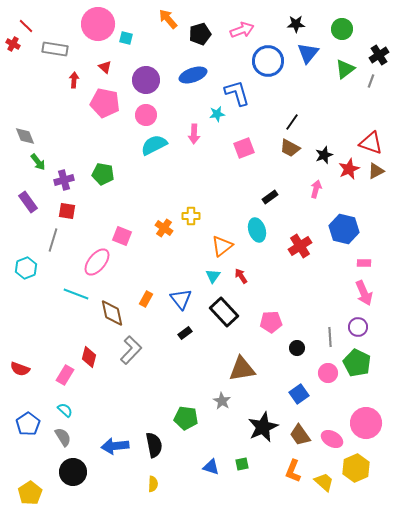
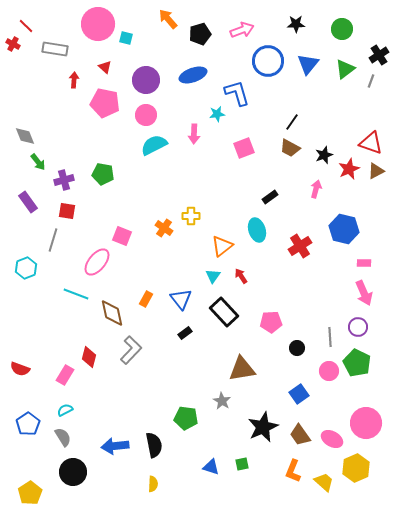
blue triangle at (308, 53): moved 11 px down
pink circle at (328, 373): moved 1 px right, 2 px up
cyan semicircle at (65, 410): rotated 70 degrees counterclockwise
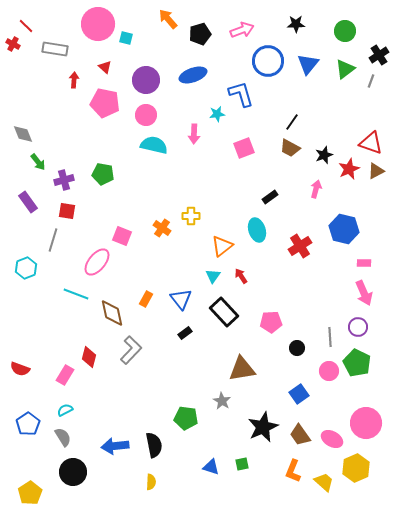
green circle at (342, 29): moved 3 px right, 2 px down
blue L-shape at (237, 93): moved 4 px right, 1 px down
gray diamond at (25, 136): moved 2 px left, 2 px up
cyan semicircle at (154, 145): rotated 40 degrees clockwise
orange cross at (164, 228): moved 2 px left
yellow semicircle at (153, 484): moved 2 px left, 2 px up
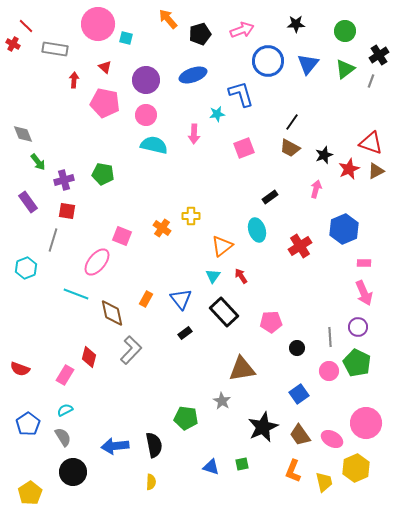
blue hexagon at (344, 229): rotated 24 degrees clockwise
yellow trapezoid at (324, 482): rotated 35 degrees clockwise
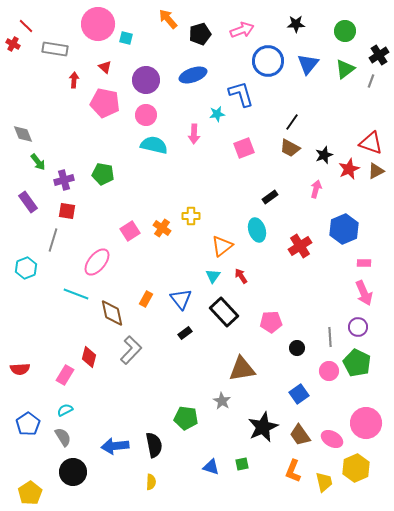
pink square at (122, 236): moved 8 px right, 5 px up; rotated 36 degrees clockwise
red semicircle at (20, 369): rotated 24 degrees counterclockwise
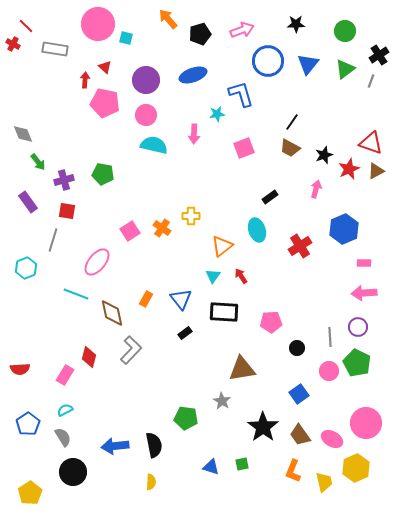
red arrow at (74, 80): moved 11 px right
pink arrow at (364, 293): rotated 110 degrees clockwise
black rectangle at (224, 312): rotated 44 degrees counterclockwise
black star at (263, 427): rotated 12 degrees counterclockwise
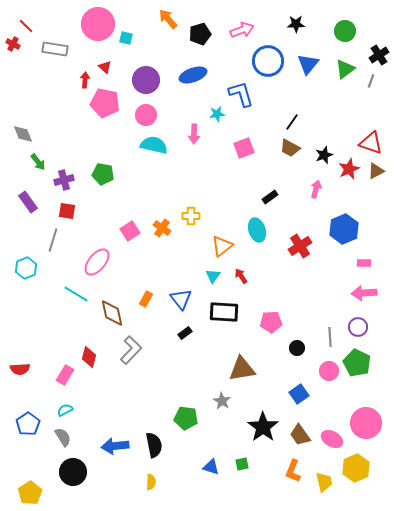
cyan line at (76, 294): rotated 10 degrees clockwise
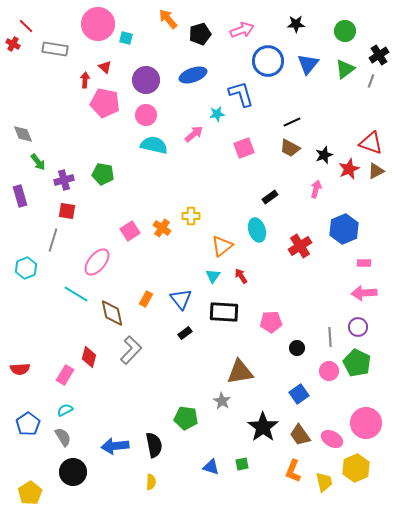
black line at (292, 122): rotated 30 degrees clockwise
pink arrow at (194, 134): rotated 132 degrees counterclockwise
purple rectangle at (28, 202): moved 8 px left, 6 px up; rotated 20 degrees clockwise
brown triangle at (242, 369): moved 2 px left, 3 px down
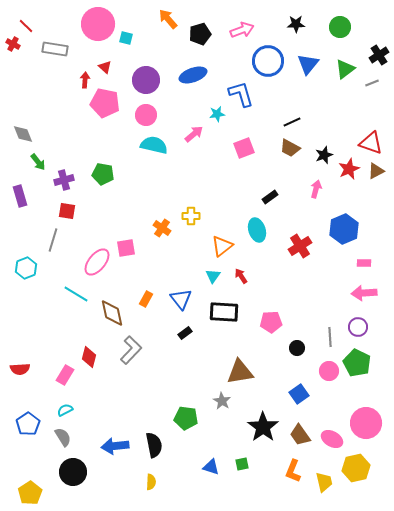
green circle at (345, 31): moved 5 px left, 4 px up
gray line at (371, 81): moved 1 px right, 2 px down; rotated 48 degrees clockwise
pink square at (130, 231): moved 4 px left, 17 px down; rotated 24 degrees clockwise
yellow hexagon at (356, 468): rotated 12 degrees clockwise
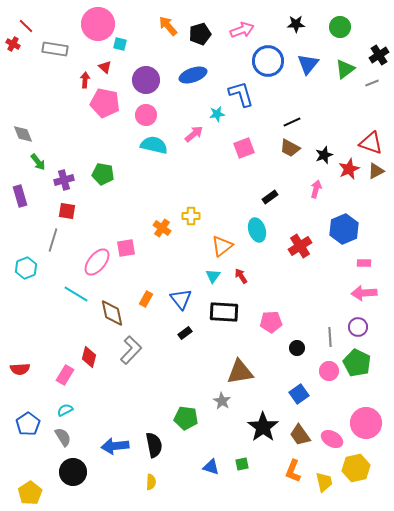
orange arrow at (168, 19): moved 7 px down
cyan square at (126, 38): moved 6 px left, 6 px down
